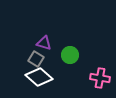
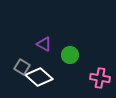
purple triangle: moved 1 px down; rotated 14 degrees clockwise
gray square: moved 14 px left, 8 px down
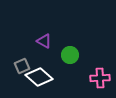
purple triangle: moved 3 px up
gray square: moved 1 px up; rotated 35 degrees clockwise
pink cross: rotated 12 degrees counterclockwise
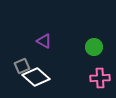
green circle: moved 24 px right, 8 px up
white diamond: moved 3 px left
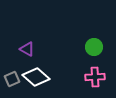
purple triangle: moved 17 px left, 8 px down
gray square: moved 10 px left, 13 px down
pink cross: moved 5 px left, 1 px up
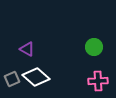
pink cross: moved 3 px right, 4 px down
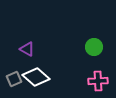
gray square: moved 2 px right
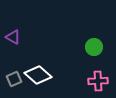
purple triangle: moved 14 px left, 12 px up
white diamond: moved 2 px right, 2 px up
